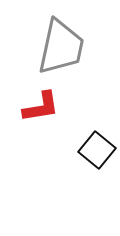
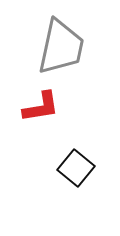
black square: moved 21 px left, 18 px down
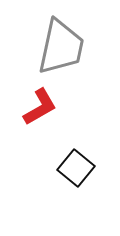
red L-shape: moved 1 px left; rotated 21 degrees counterclockwise
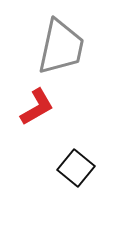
red L-shape: moved 3 px left
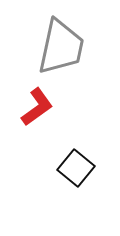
red L-shape: rotated 6 degrees counterclockwise
